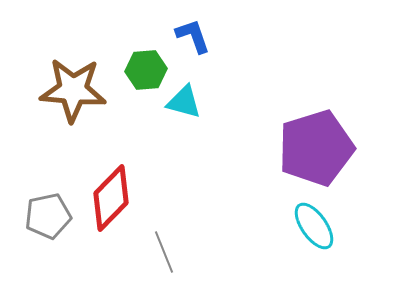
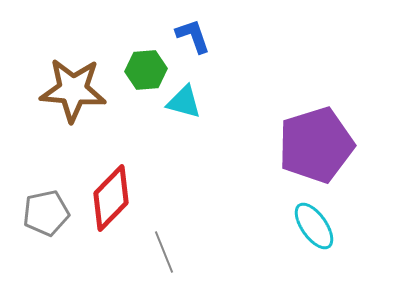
purple pentagon: moved 3 px up
gray pentagon: moved 2 px left, 3 px up
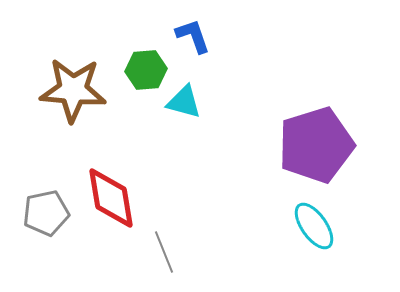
red diamond: rotated 54 degrees counterclockwise
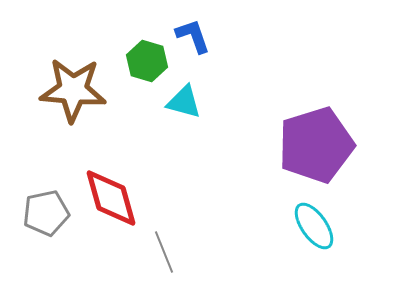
green hexagon: moved 1 px right, 9 px up; rotated 21 degrees clockwise
red diamond: rotated 6 degrees counterclockwise
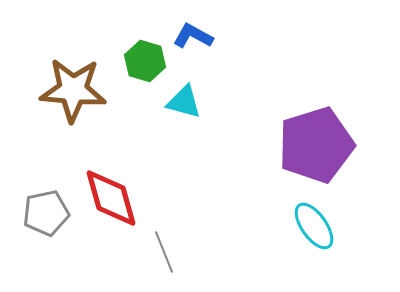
blue L-shape: rotated 42 degrees counterclockwise
green hexagon: moved 2 px left
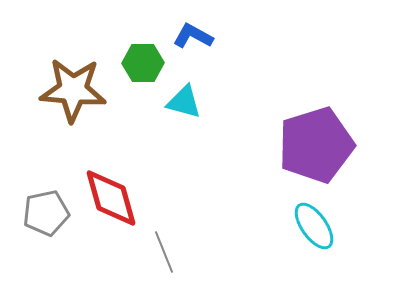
green hexagon: moved 2 px left, 2 px down; rotated 18 degrees counterclockwise
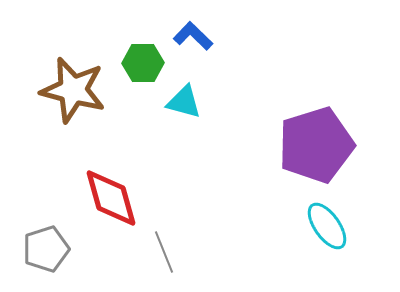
blue L-shape: rotated 15 degrees clockwise
brown star: rotated 10 degrees clockwise
gray pentagon: moved 36 px down; rotated 6 degrees counterclockwise
cyan ellipse: moved 13 px right
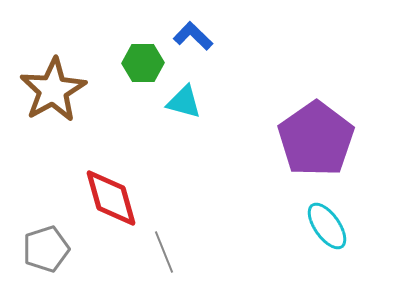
brown star: moved 20 px left; rotated 28 degrees clockwise
purple pentagon: moved 6 px up; rotated 18 degrees counterclockwise
